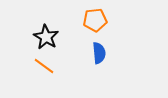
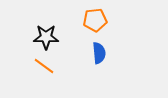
black star: rotated 30 degrees counterclockwise
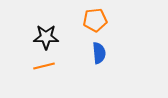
orange line: rotated 50 degrees counterclockwise
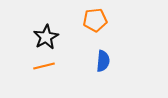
black star: rotated 30 degrees counterclockwise
blue semicircle: moved 4 px right, 8 px down; rotated 10 degrees clockwise
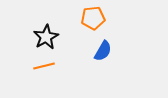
orange pentagon: moved 2 px left, 2 px up
blue semicircle: moved 10 px up; rotated 25 degrees clockwise
